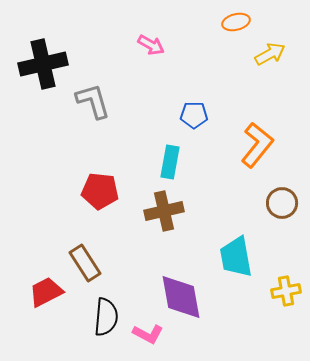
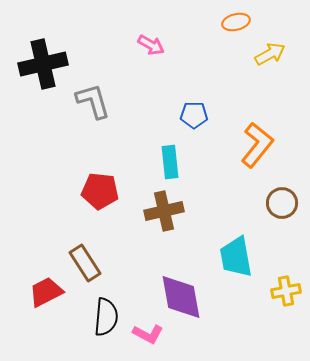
cyan rectangle: rotated 16 degrees counterclockwise
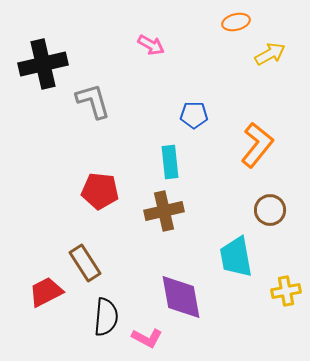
brown circle: moved 12 px left, 7 px down
pink L-shape: moved 1 px left, 4 px down
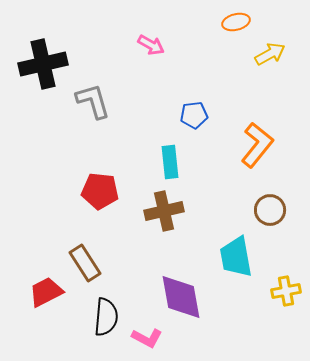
blue pentagon: rotated 8 degrees counterclockwise
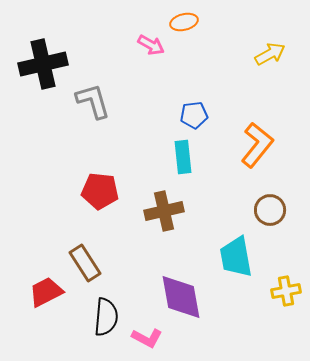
orange ellipse: moved 52 px left
cyan rectangle: moved 13 px right, 5 px up
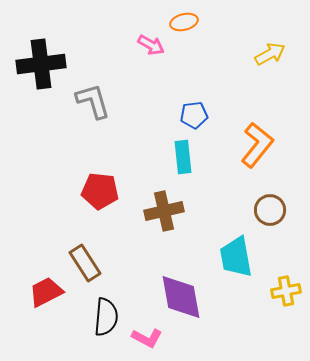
black cross: moved 2 px left; rotated 6 degrees clockwise
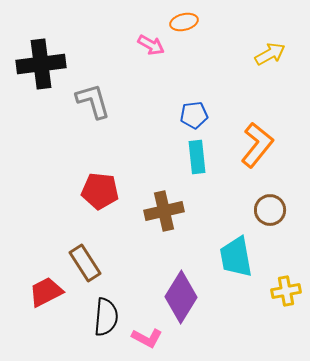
cyan rectangle: moved 14 px right
purple diamond: rotated 42 degrees clockwise
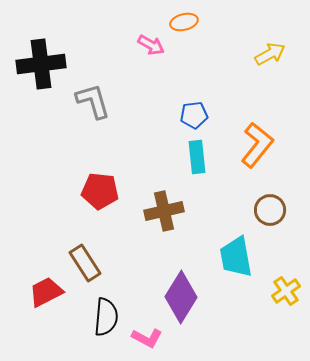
yellow cross: rotated 24 degrees counterclockwise
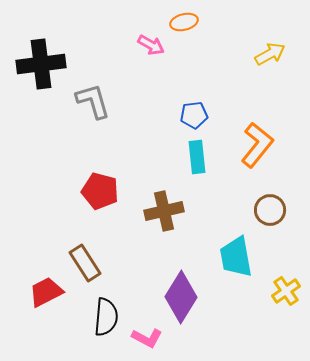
red pentagon: rotated 9 degrees clockwise
